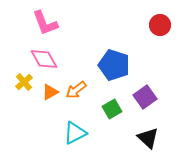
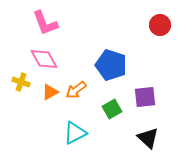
blue pentagon: moved 3 px left
yellow cross: moved 3 px left; rotated 30 degrees counterclockwise
purple square: rotated 30 degrees clockwise
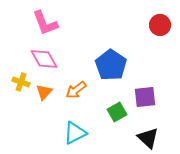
blue pentagon: rotated 16 degrees clockwise
orange triangle: moved 6 px left; rotated 18 degrees counterclockwise
green square: moved 5 px right, 3 px down
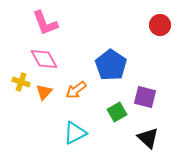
purple square: rotated 20 degrees clockwise
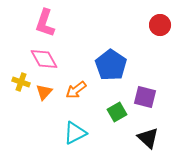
pink L-shape: rotated 40 degrees clockwise
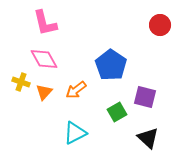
pink L-shape: rotated 32 degrees counterclockwise
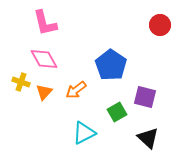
cyan triangle: moved 9 px right
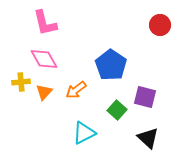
yellow cross: rotated 24 degrees counterclockwise
green square: moved 2 px up; rotated 18 degrees counterclockwise
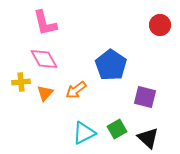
orange triangle: moved 1 px right, 1 px down
green square: moved 19 px down; rotated 18 degrees clockwise
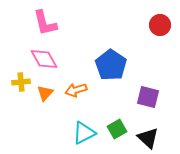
orange arrow: rotated 20 degrees clockwise
purple square: moved 3 px right
